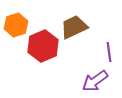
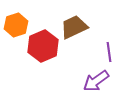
purple arrow: moved 1 px right
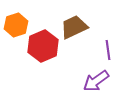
purple line: moved 1 px left, 2 px up
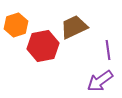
red hexagon: rotated 12 degrees clockwise
purple arrow: moved 4 px right
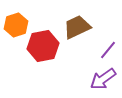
brown trapezoid: moved 3 px right
purple line: rotated 48 degrees clockwise
purple arrow: moved 3 px right, 2 px up
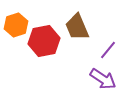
brown trapezoid: rotated 88 degrees counterclockwise
red hexagon: moved 1 px right, 5 px up
purple arrow: rotated 112 degrees counterclockwise
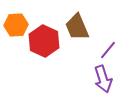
orange hexagon: rotated 15 degrees clockwise
red hexagon: rotated 24 degrees counterclockwise
purple arrow: rotated 40 degrees clockwise
